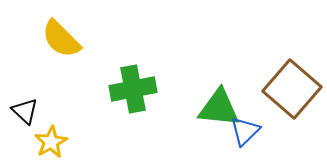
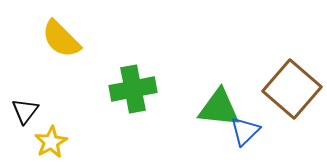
black triangle: rotated 24 degrees clockwise
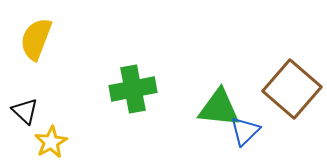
yellow semicircle: moved 25 px left; rotated 66 degrees clockwise
black triangle: rotated 24 degrees counterclockwise
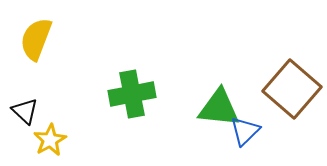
green cross: moved 1 px left, 5 px down
yellow star: moved 1 px left, 2 px up
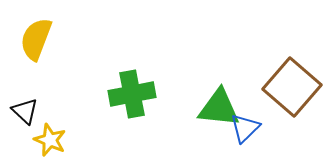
brown square: moved 2 px up
blue triangle: moved 3 px up
yellow star: rotated 20 degrees counterclockwise
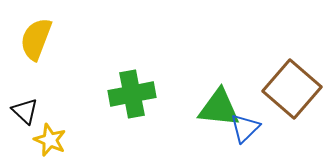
brown square: moved 2 px down
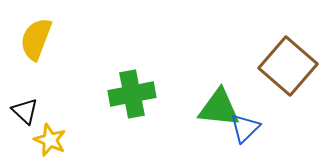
brown square: moved 4 px left, 23 px up
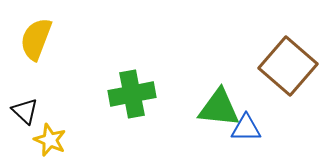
blue triangle: moved 1 px right; rotated 44 degrees clockwise
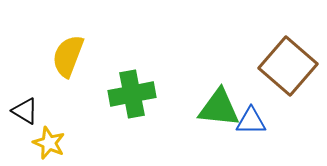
yellow semicircle: moved 32 px right, 17 px down
black triangle: rotated 12 degrees counterclockwise
blue triangle: moved 5 px right, 7 px up
yellow star: moved 1 px left, 3 px down
